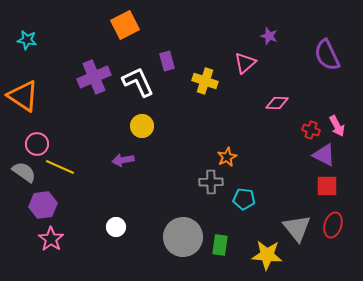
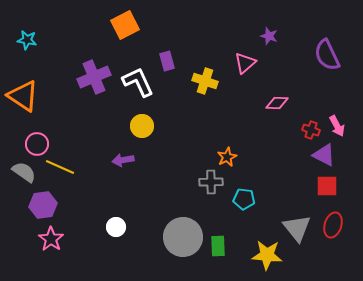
green rectangle: moved 2 px left, 1 px down; rotated 10 degrees counterclockwise
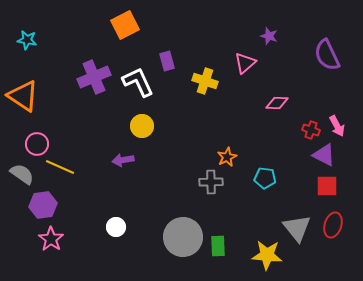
gray semicircle: moved 2 px left, 2 px down
cyan pentagon: moved 21 px right, 21 px up
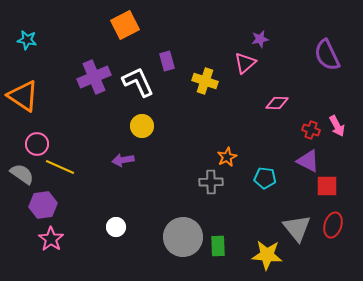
purple star: moved 9 px left, 3 px down; rotated 30 degrees counterclockwise
purple triangle: moved 16 px left, 6 px down
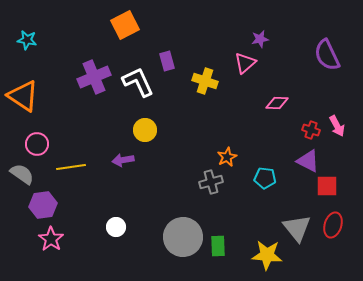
yellow circle: moved 3 px right, 4 px down
yellow line: moved 11 px right; rotated 32 degrees counterclockwise
gray cross: rotated 15 degrees counterclockwise
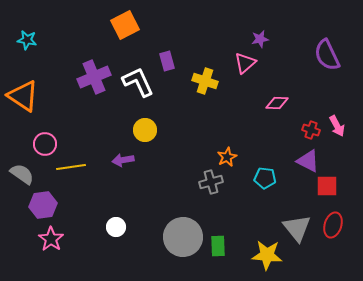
pink circle: moved 8 px right
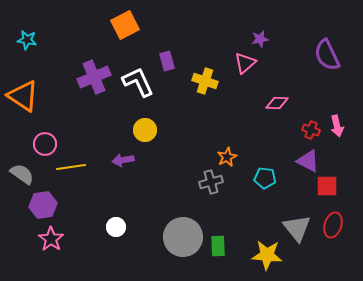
pink arrow: rotated 15 degrees clockwise
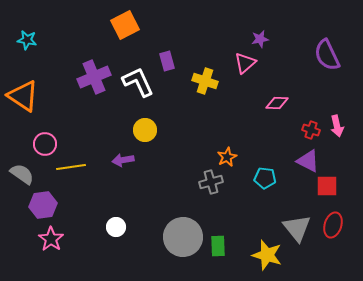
yellow star: rotated 12 degrees clockwise
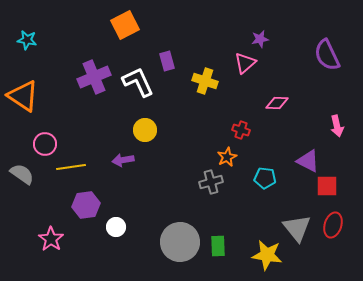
red cross: moved 70 px left
purple hexagon: moved 43 px right
gray circle: moved 3 px left, 5 px down
yellow star: rotated 8 degrees counterclockwise
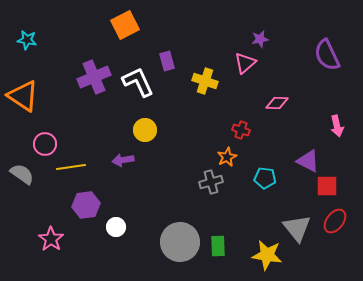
red ellipse: moved 2 px right, 4 px up; rotated 20 degrees clockwise
